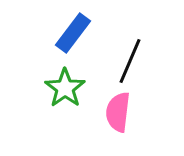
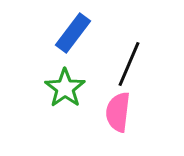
black line: moved 1 px left, 3 px down
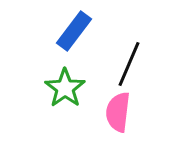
blue rectangle: moved 1 px right, 2 px up
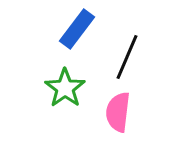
blue rectangle: moved 3 px right, 2 px up
black line: moved 2 px left, 7 px up
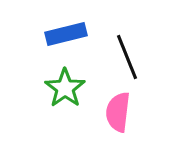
blue rectangle: moved 11 px left, 5 px down; rotated 39 degrees clockwise
black line: rotated 45 degrees counterclockwise
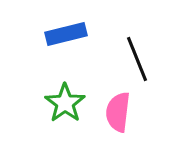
black line: moved 10 px right, 2 px down
green star: moved 15 px down
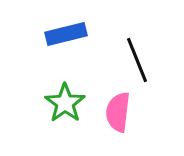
black line: moved 1 px down
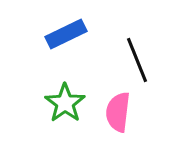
blue rectangle: rotated 12 degrees counterclockwise
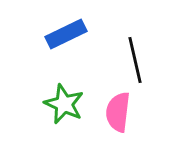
black line: moved 2 px left; rotated 9 degrees clockwise
green star: moved 1 px left, 1 px down; rotated 12 degrees counterclockwise
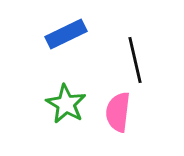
green star: moved 2 px right; rotated 6 degrees clockwise
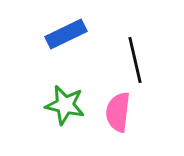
green star: moved 1 px left, 1 px down; rotated 18 degrees counterclockwise
